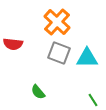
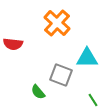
orange cross: moved 1 px down
gray square: moved 2 px right, 22 px down
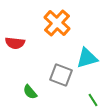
red semicircle: moved 2 px right, 1 px up
cyan triangle: rotated 15 degrees counterclockwise
green semicircle: moved 8 px left
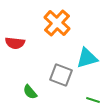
green line: rotated 40 degrees counterclockwise
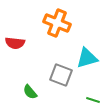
orange cross: rotated 20 degrees counterclockwise
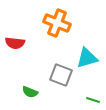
green semicircle: rotated 28 degrees counterclockwise
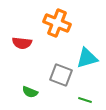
red semicircle: moved 7 px right
green line: moved 8 px left
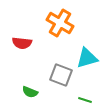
orange cross: moved 3 px right; rotated 8 degrees clockwise
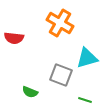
red semicircle: moved 8 px left, 5 px up
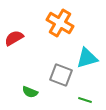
red semicircle: rotated 144 degrees clockwise
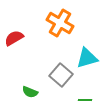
gray square: rotated 20 degrees clockwise
green line: rotated 16 degrees counterclockwise
